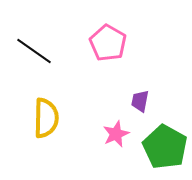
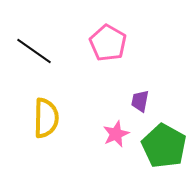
green pentagon: moved 1 px left, 1 px up
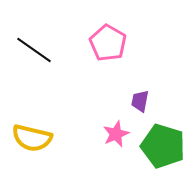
black line: moved 1 px up
yellow semicircle: moved 14 px left, 20 px down; rotated 102 degrees clockwise
green pentagon: moved 1 px left; rotated 12 degrees counterclockwise
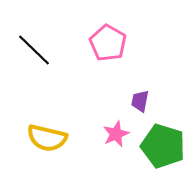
black line: rotated 9 degrees clockwise
yellow semicircle: moved 15 px right
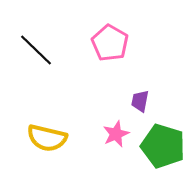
pink pentagon: moved 2 px right
black line: moved 2 px right
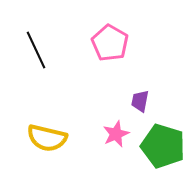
black line: rotated 21 degrees clockwise
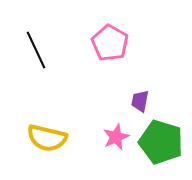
pink star: moved 3 px down
green pentagon: moved 2 px left, 4 px up
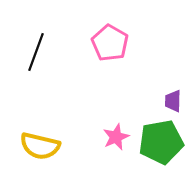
black line: moved 2 px down; rotated 45 degrees clockwise
purple trapezoid: moved 33 px right; rotated 10 degrees counterclockwise
yellow semicircle: moved 7 px left, 8 px down
green pentagon: rotated 27 degrees counterclockwise
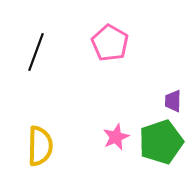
green pentagon: rotated 9 degrees counterclockwise
yellow semicircle: rotated 102 degrees counterclockwise
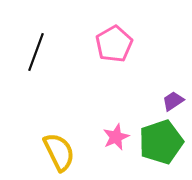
pink pentagon: moved 4 px right, 1 px down; rotated 12 degrees clockwise
purple trapezoid: rotated 55 degrees clockwise
yellow semicircle: moved 19 px right, 6 px down; rotated 27 degrees counterclockwise
